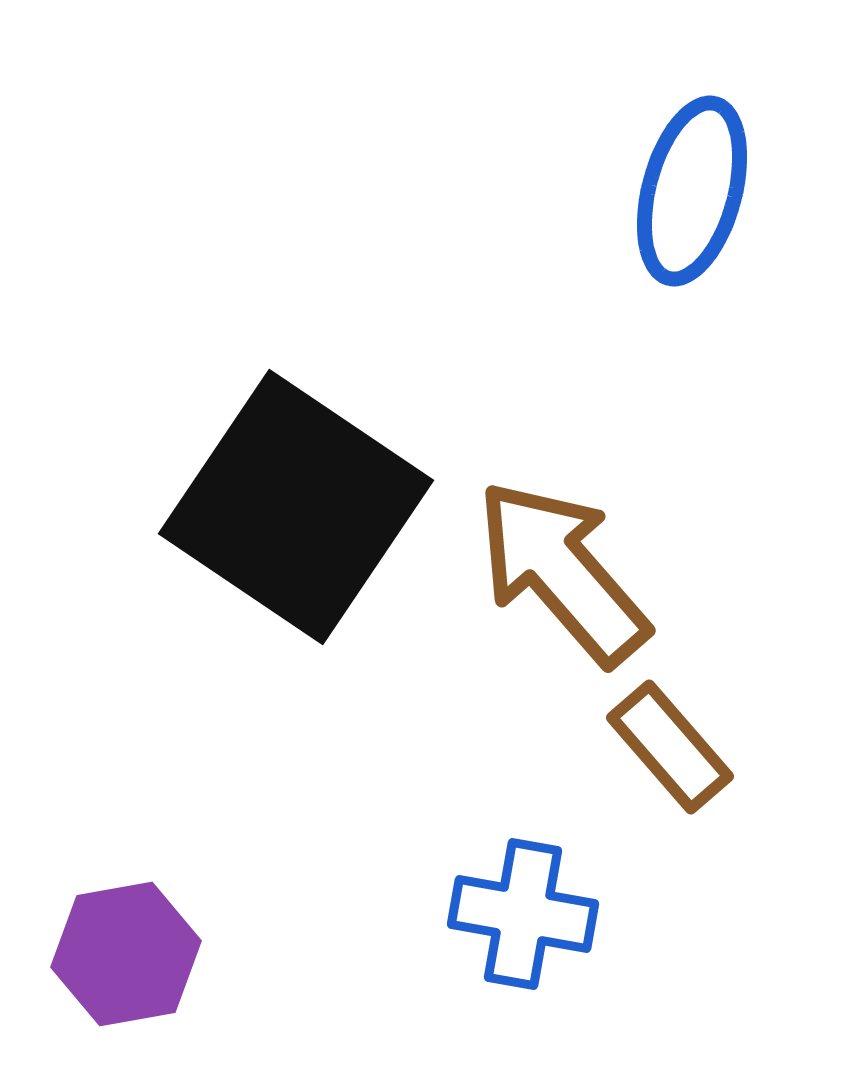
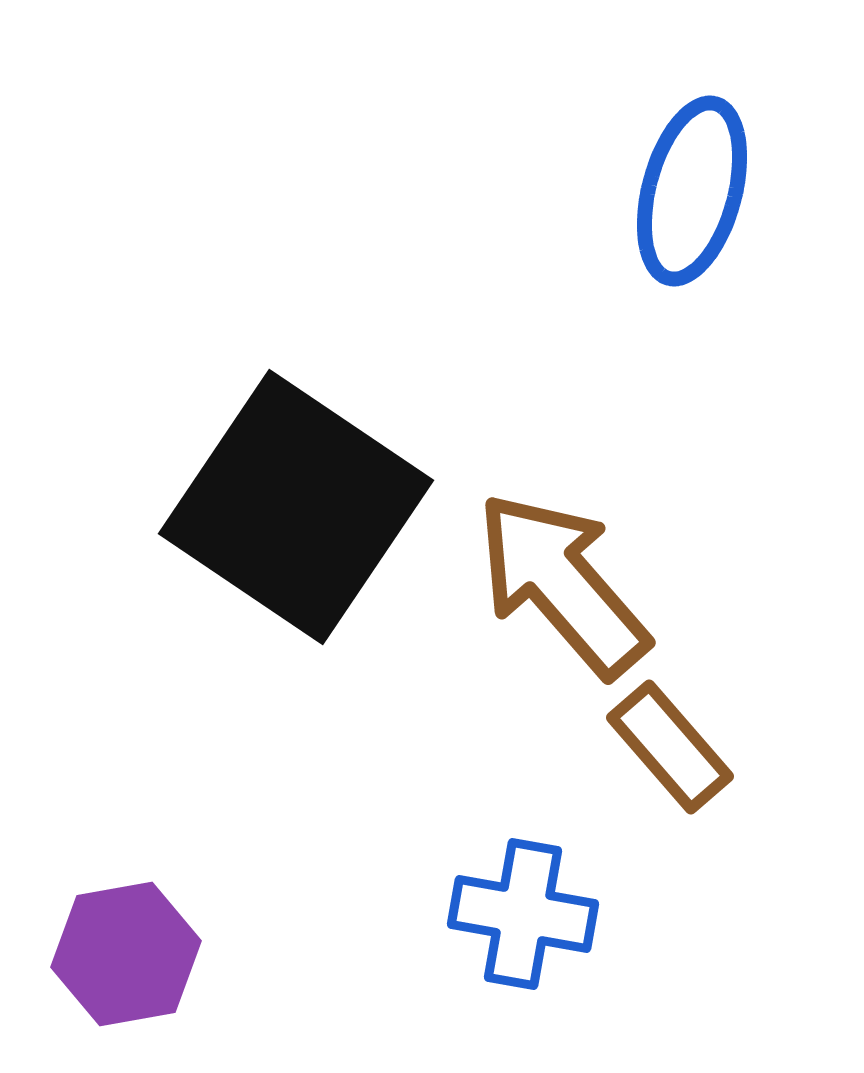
brown arrow: moved 12 px down
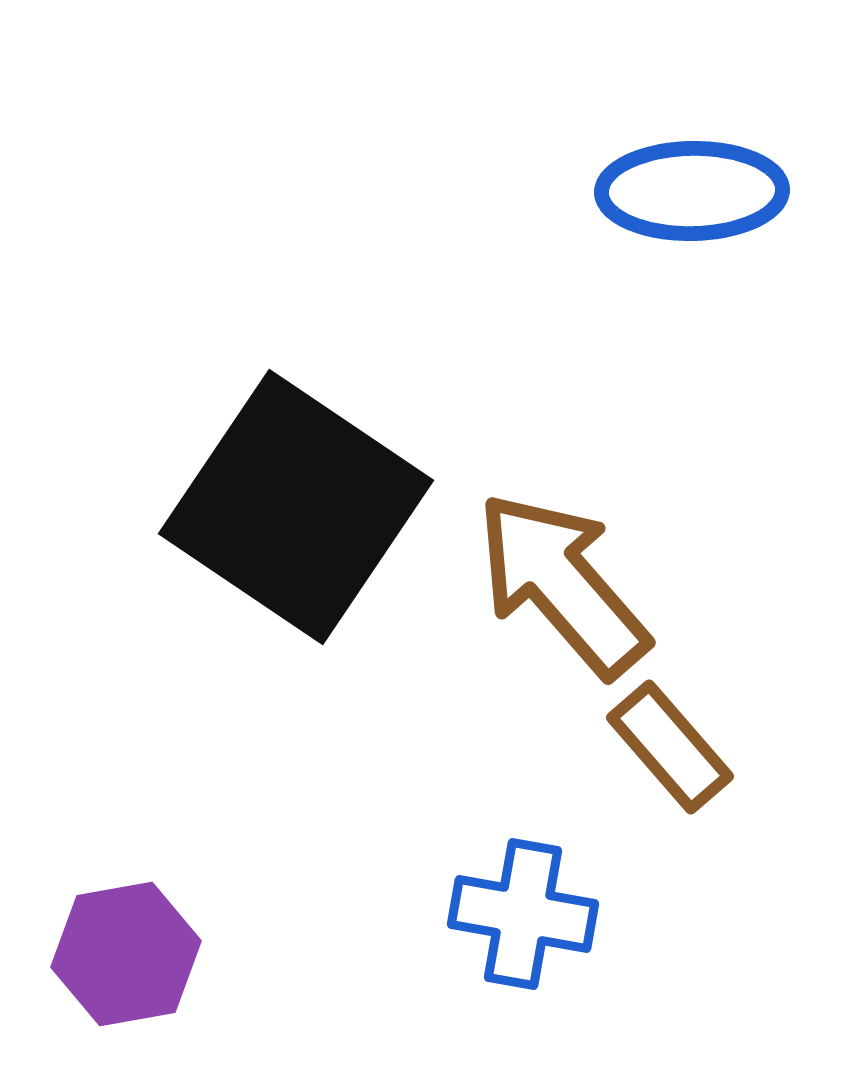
blue ellipse: rotated 74 degrees clockwise
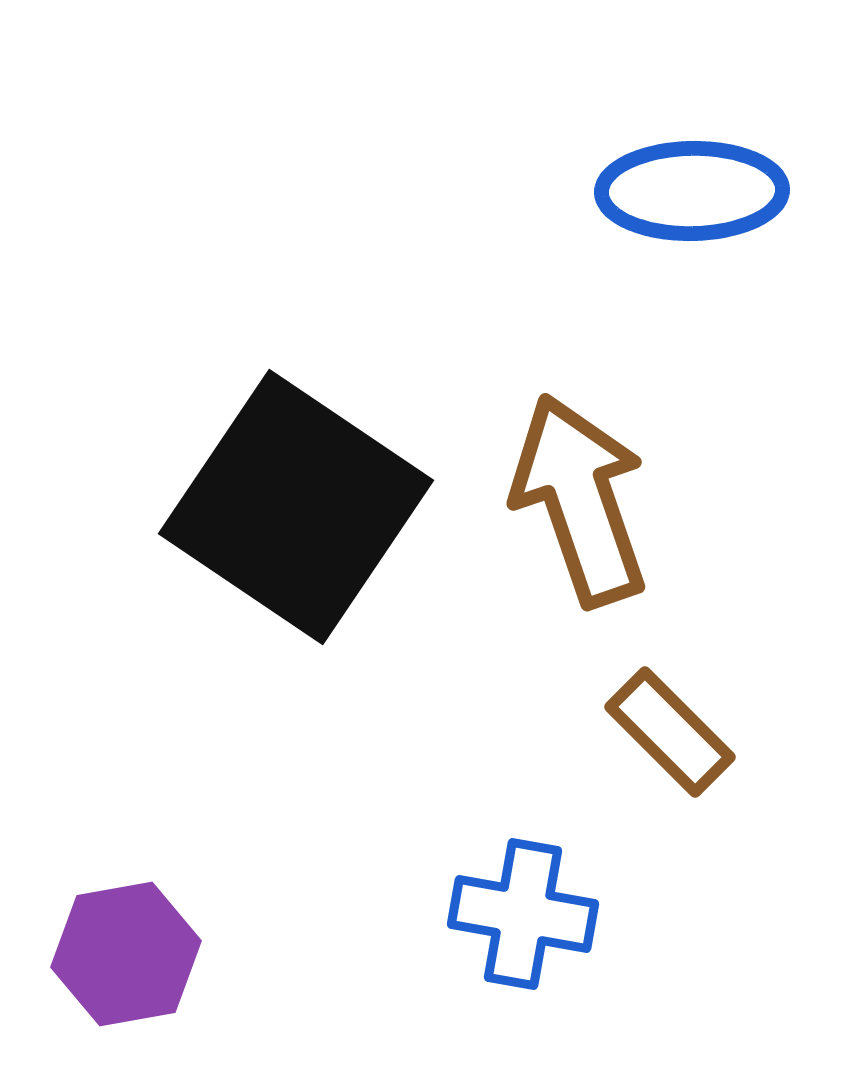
brown arrow: moved 18 px right, 84 px up; rotated 22 degrees clockwise
brown rectangle: moved 15 px up; rotated 4 degrees counterclockwise
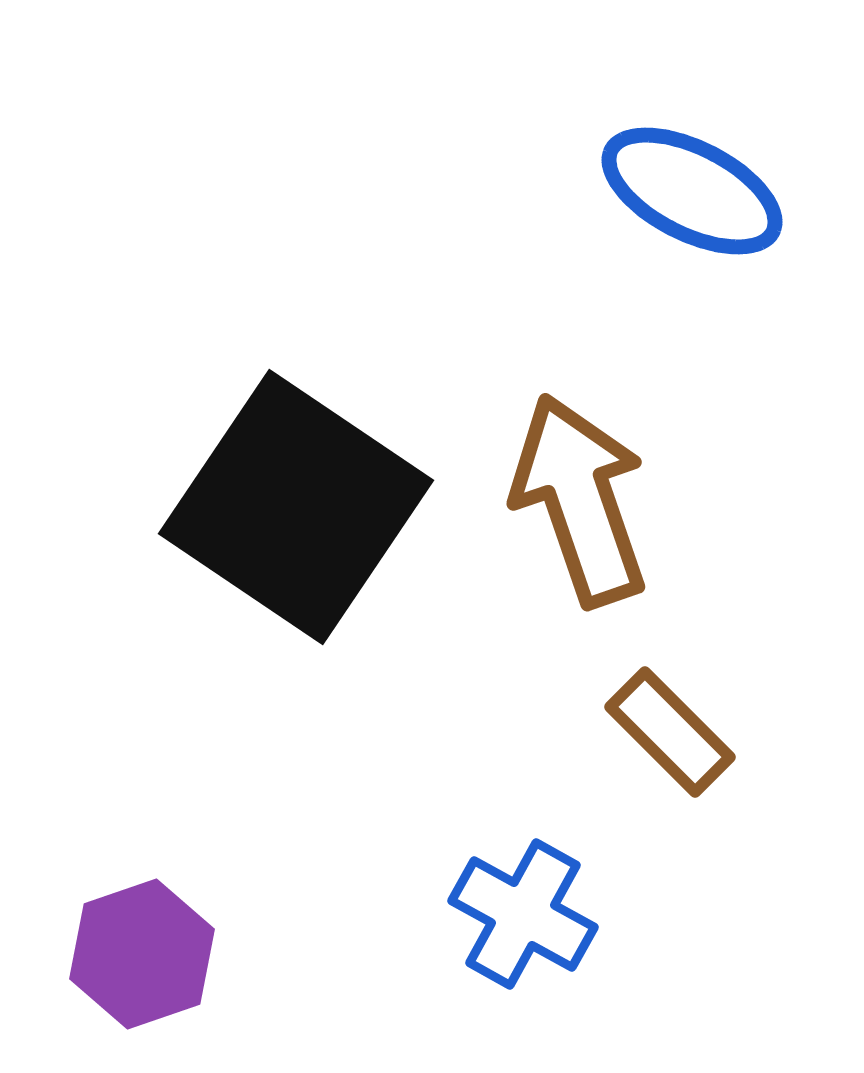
blue ellipse: rotated 28 degrees clockwise
blue cross: rotated 19 degrees clockwise
purple hexagon: moved 16 px right; rotated 9 degrees counterclockwise
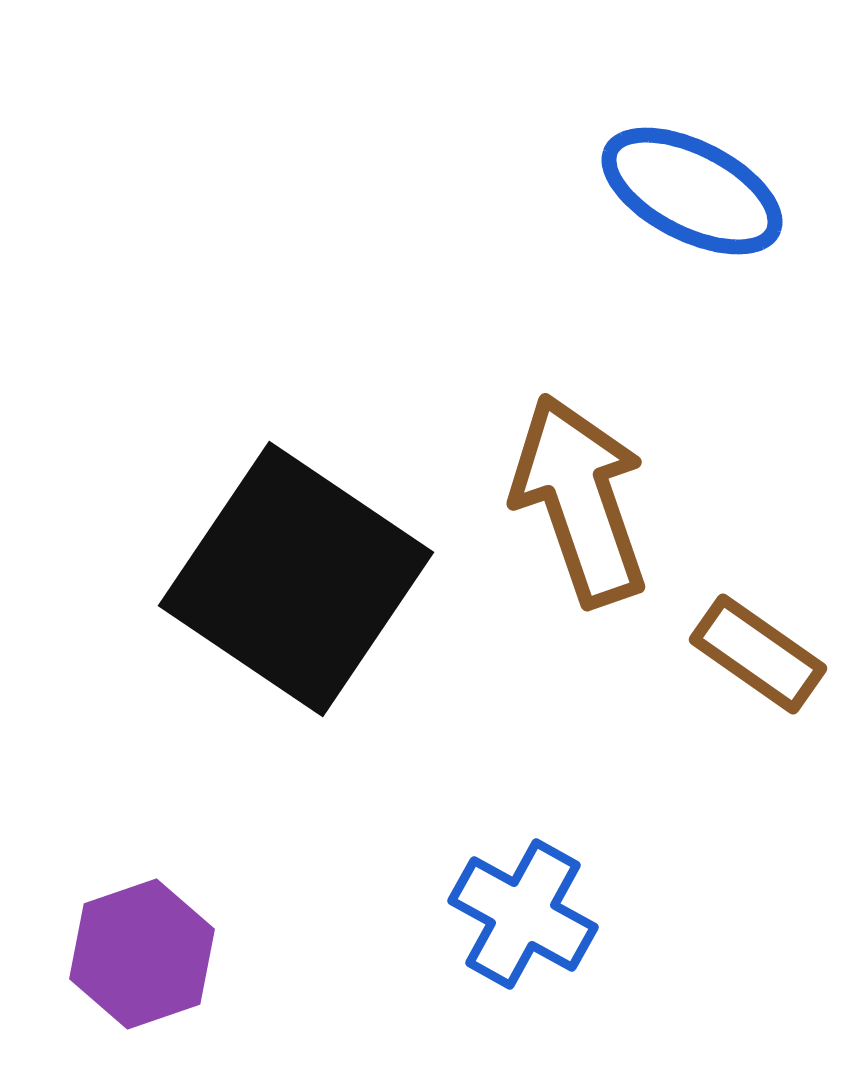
black square: moved 72 px down
brown rectangle: moved 88 px right, 78 px up; rotated 10 degrees counterclockwise
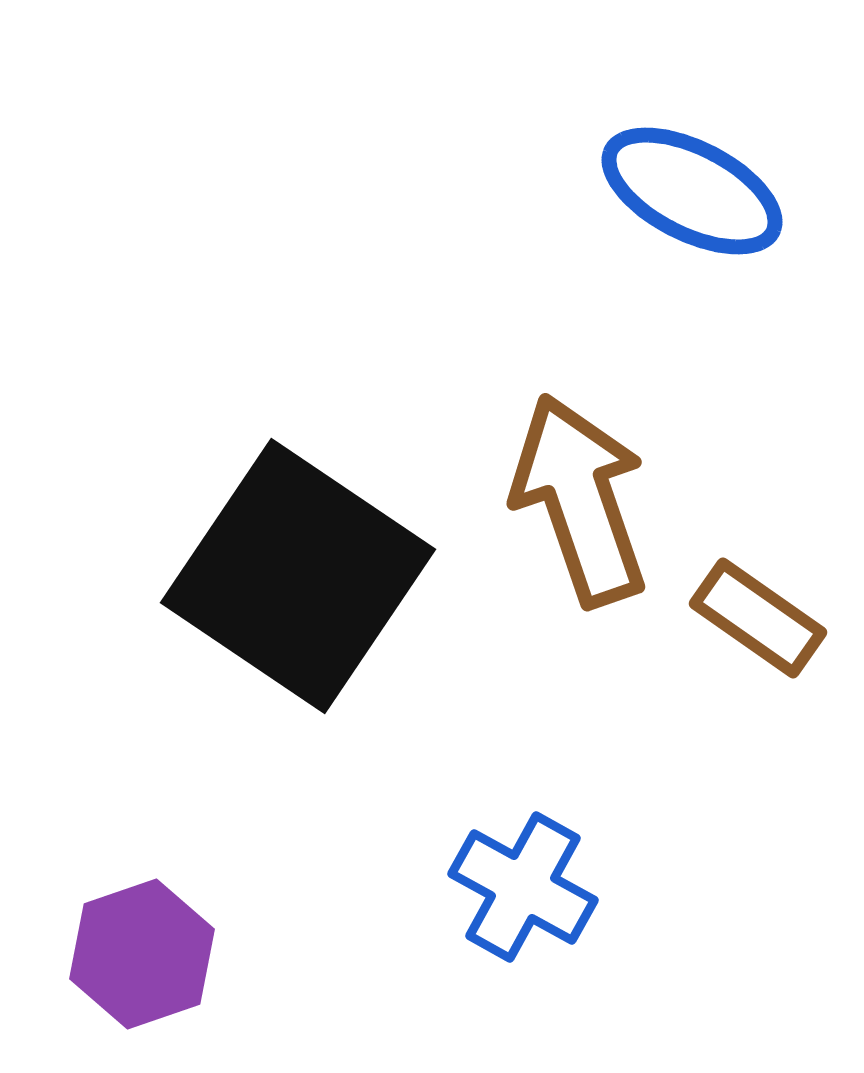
black square: moved 2 px right, 3 px up
brown rectangle: moved 36 px up
blue cross: moved 27 px up
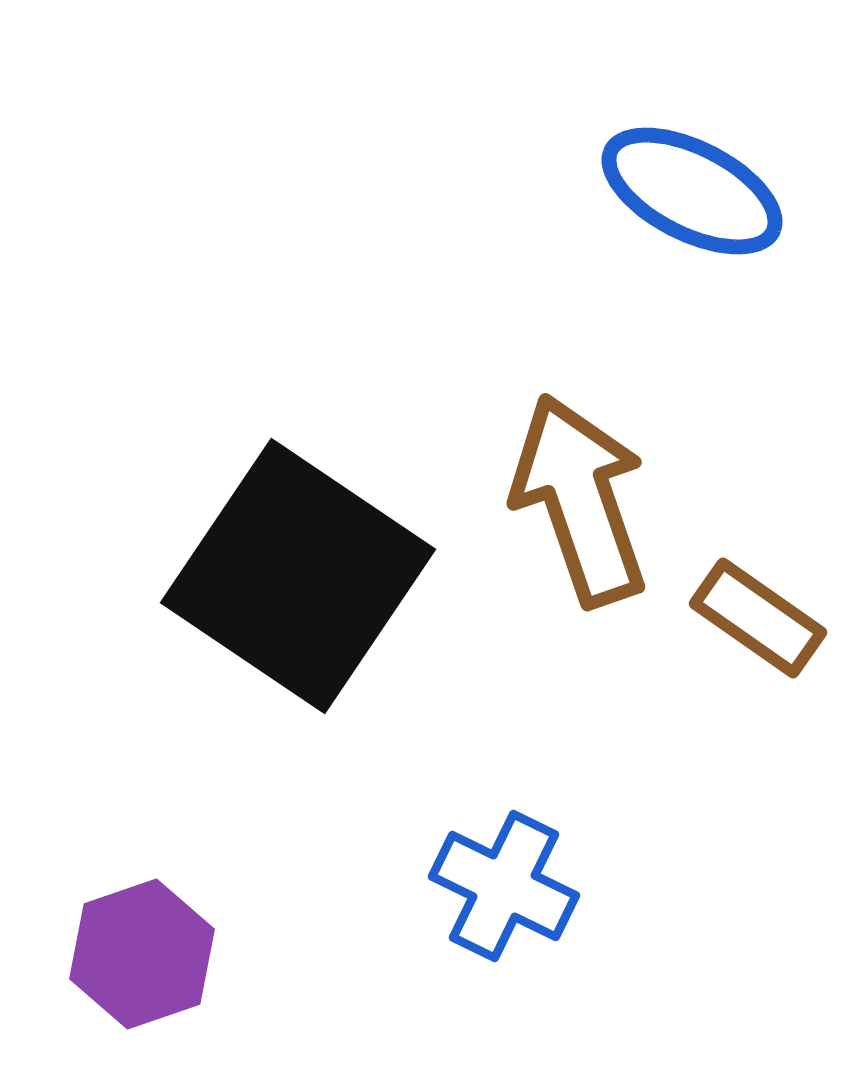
blue cross: moved 19 px left, 1 px up; rotated 3 degrees counterclockwise
